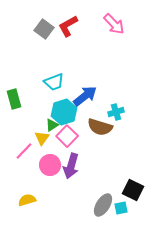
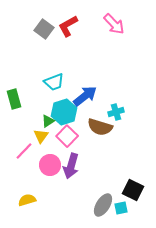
green triangle: moved 4 px left, 4 px up
yellow triangle: moved 1 px left, 2 px up
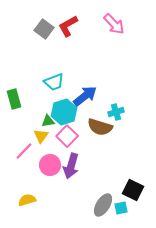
green triangle: rotated 24 degrees clockwise
